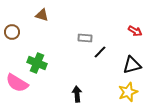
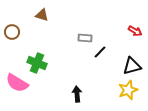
black triangle: moved 1 px down
yellow star: moved 2 px up
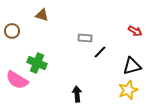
brown circle: moved 1 px up
pink semicircle: moved 3 px up
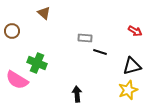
brown triangle: moved 2 px right, 2 px up; rotated 24 degrees clockwise
black line: rotated 64 degrees clockwise
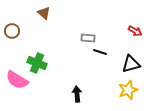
gray rectangle: moved 3 px right
black triangle: moved 1 px left, 2 px up
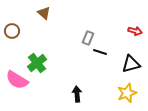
red arrow: rotated 16 degrees counterclockwise
gray rectangle: rotated 72 degrees counterclockwise
green cross: rotated 30 degrees clockwise
yellow star: moved 1 px left, 3 px down
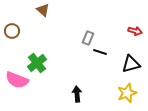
brown triangle: moved 1 px left, 3 px up
pink semicircle: rotated 10 degrees counterclockwise
